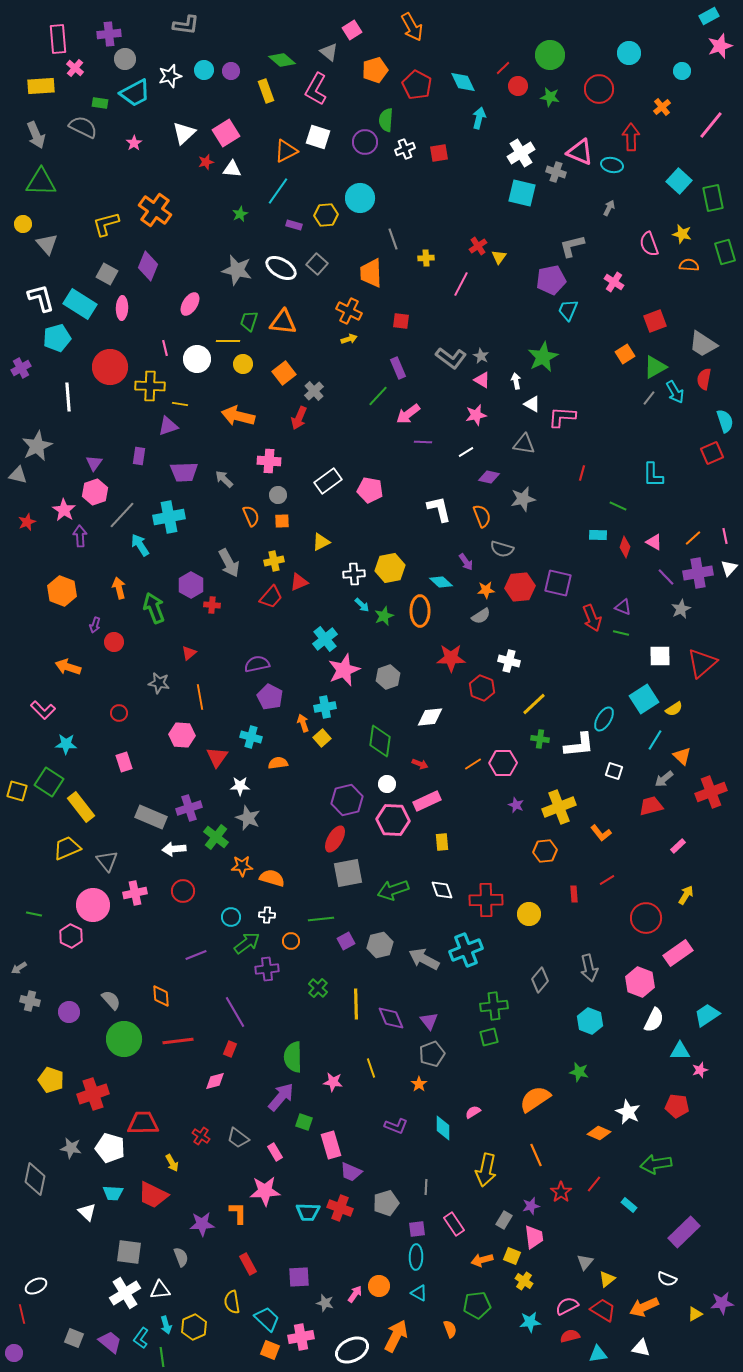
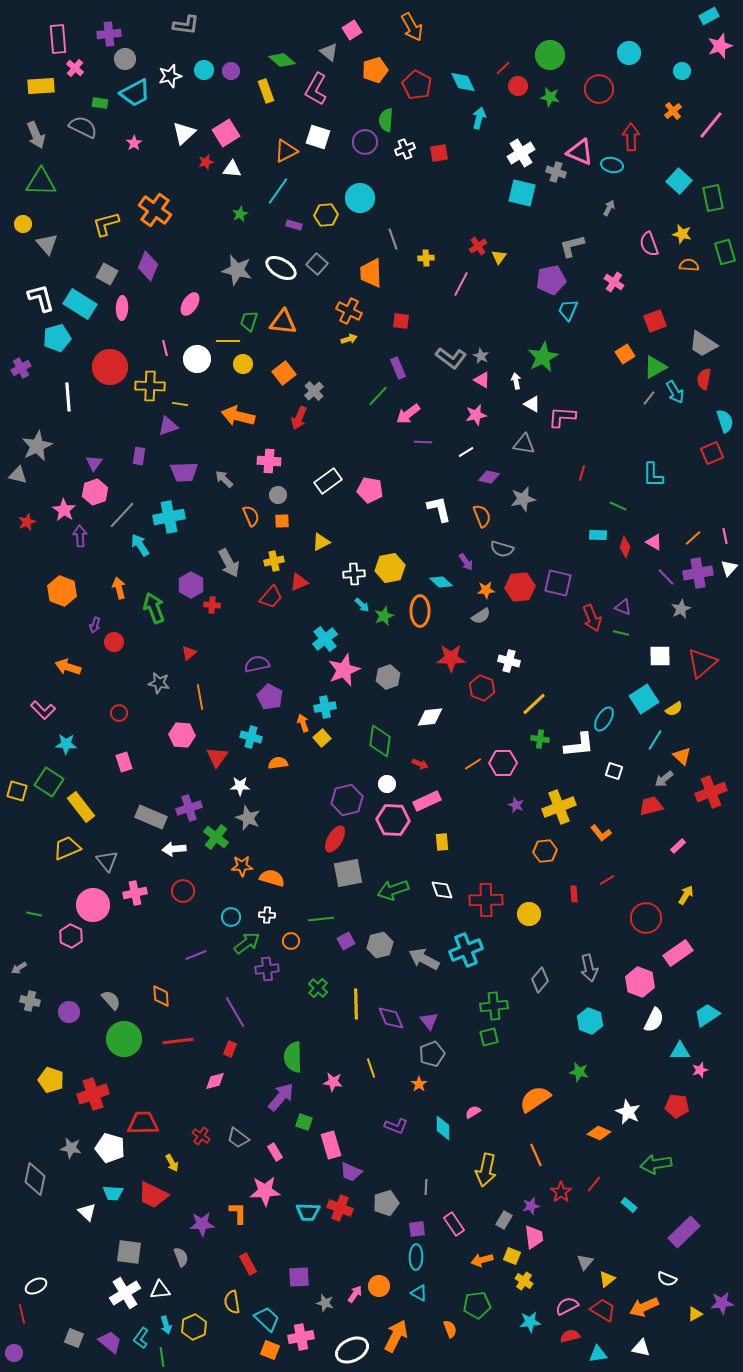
orange cross at (662, 107): moved 11 px right, 4 px down
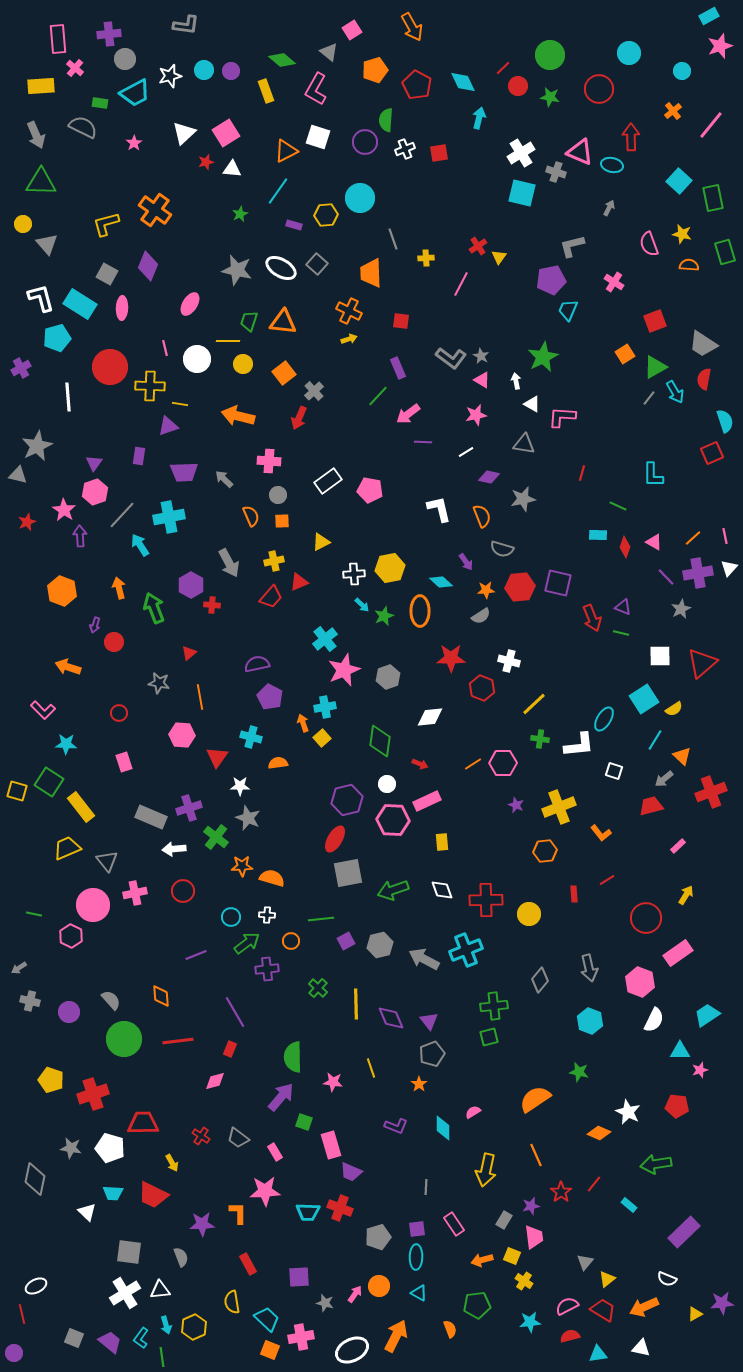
gray pentagon at (386, 1203): moved 8 px left, 34 px down
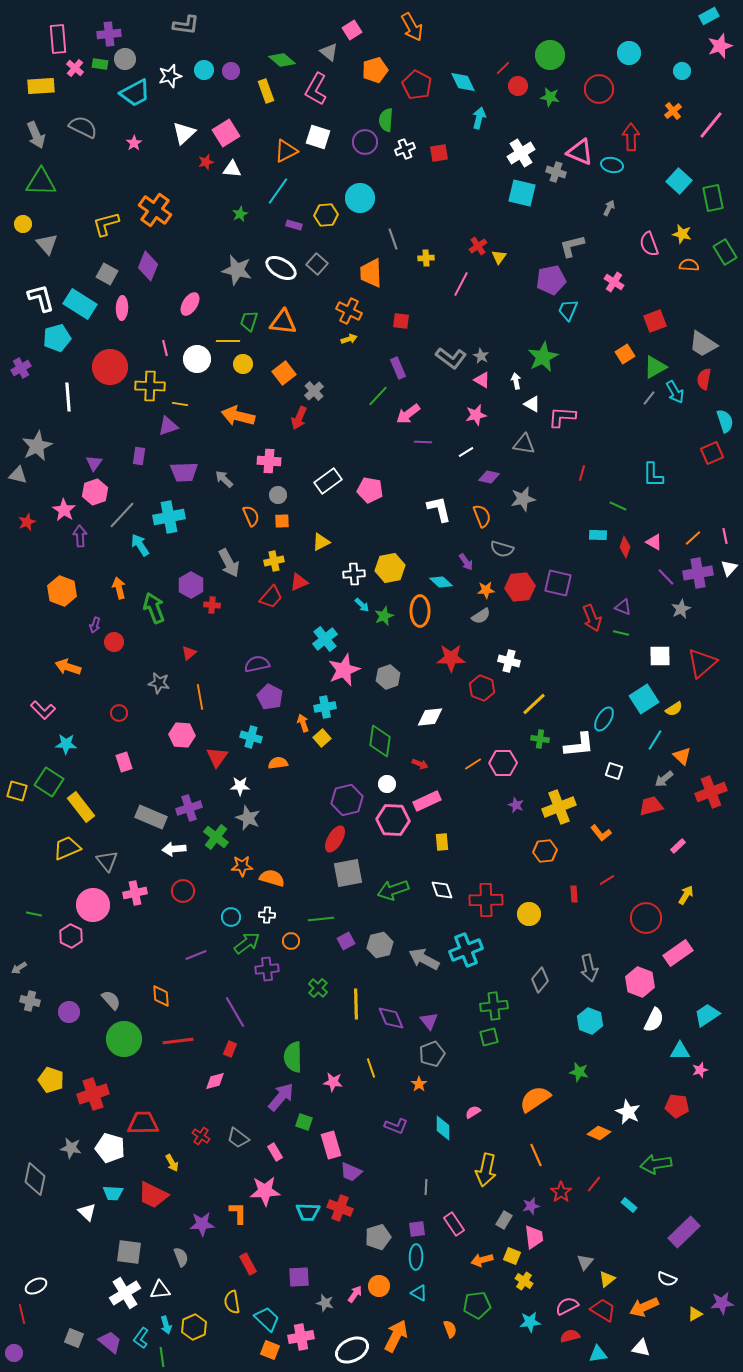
green rectangle at (100, 103): moved 39 px up
green rectangle at (725, 252): rotated 15 degrees counterclockwise
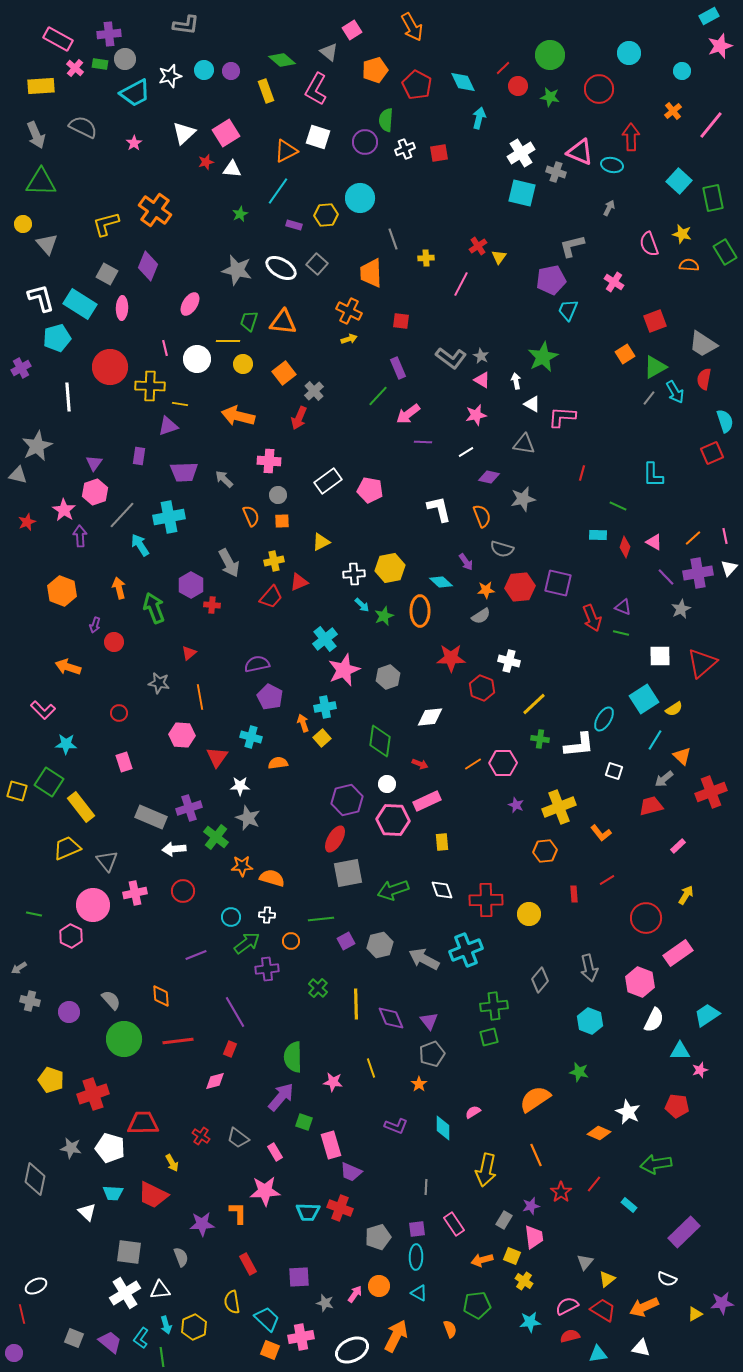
pink rectangle at (58, 39): rotated 56 degrees counterclockwise
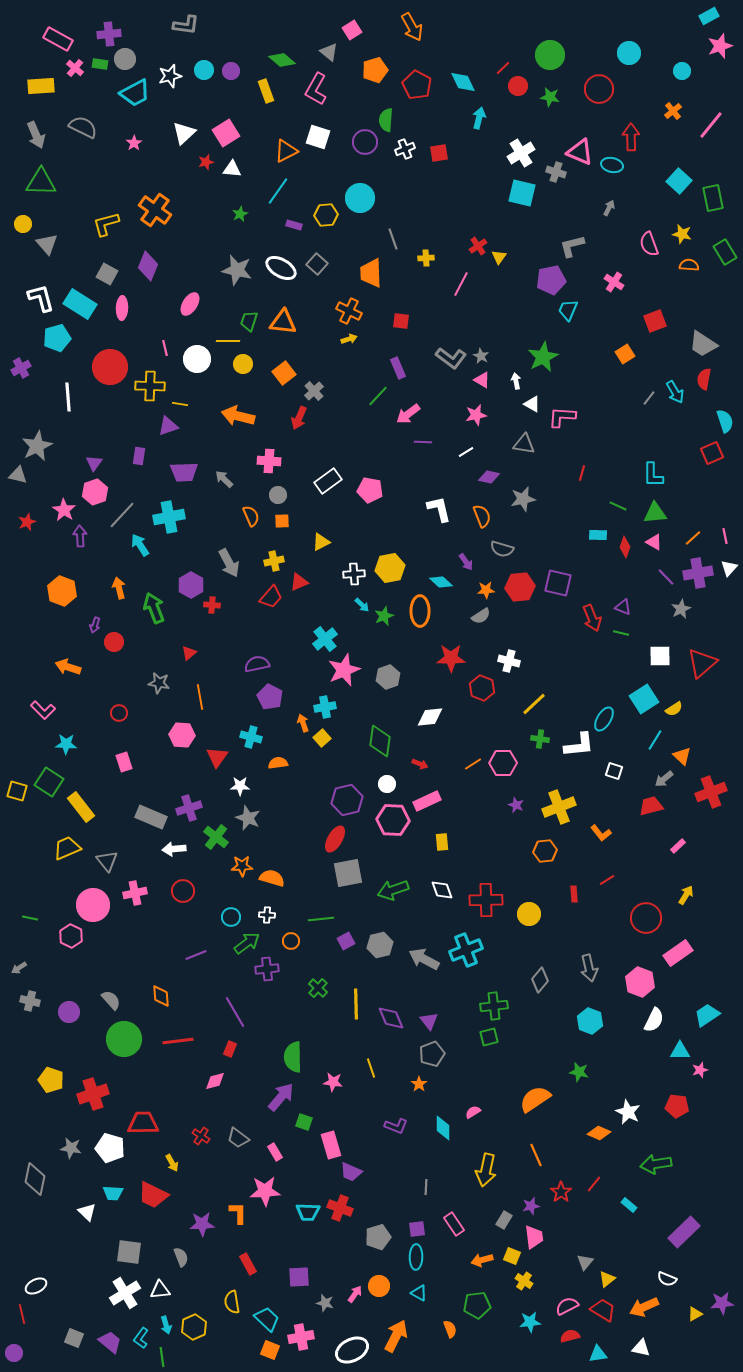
green triangle at (655, 367): moved 146 px down; rotated 25 degrees clockwise
green line at (34, 914): moved 4 px left, 4 px down
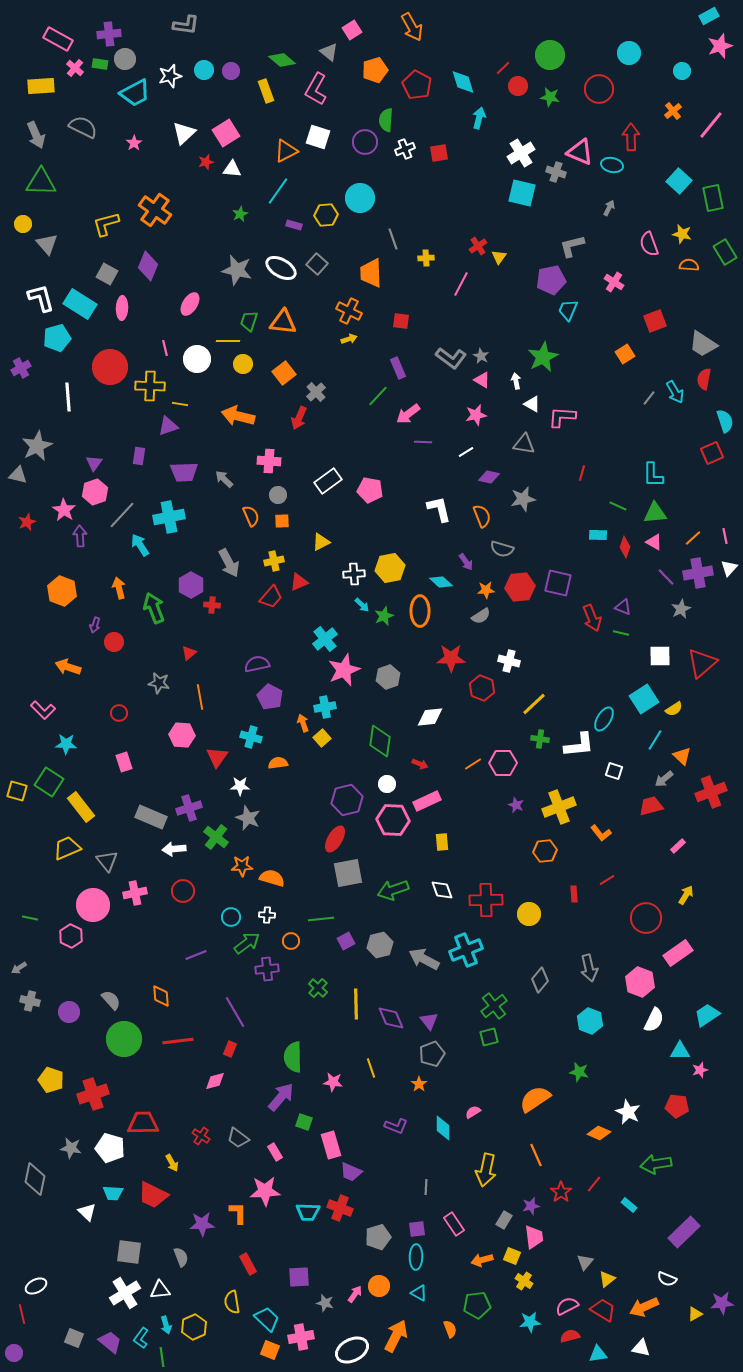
cyan diamond at (463, 82): rotated 8 degrees clockwise
gray cross at (314, 391): moved 2 px right, 1 px down
green cross at (494, 1006): rotated 32 degrees counterclockwise
